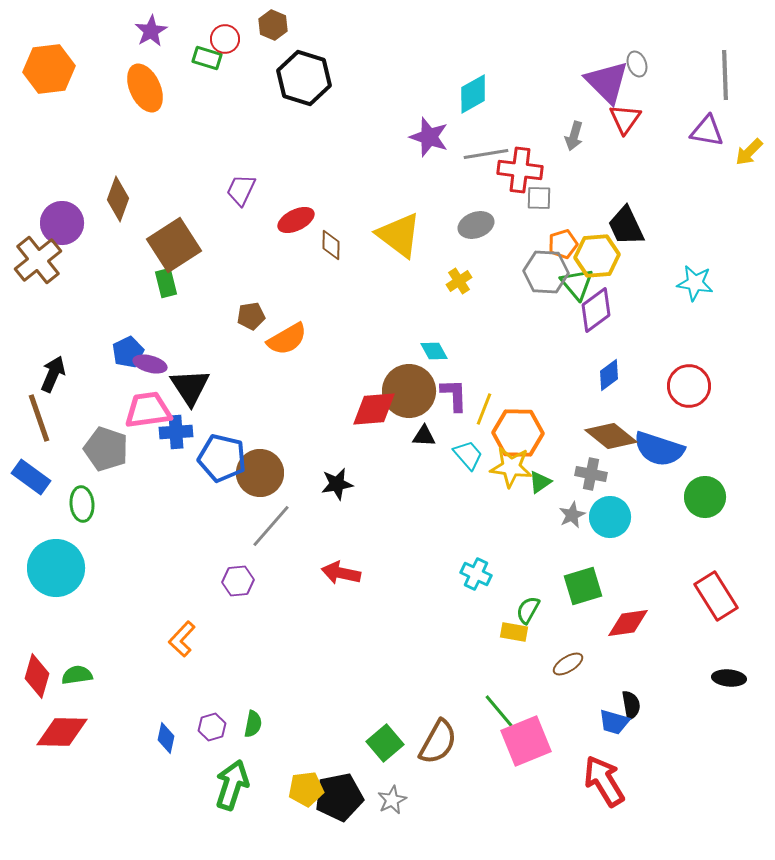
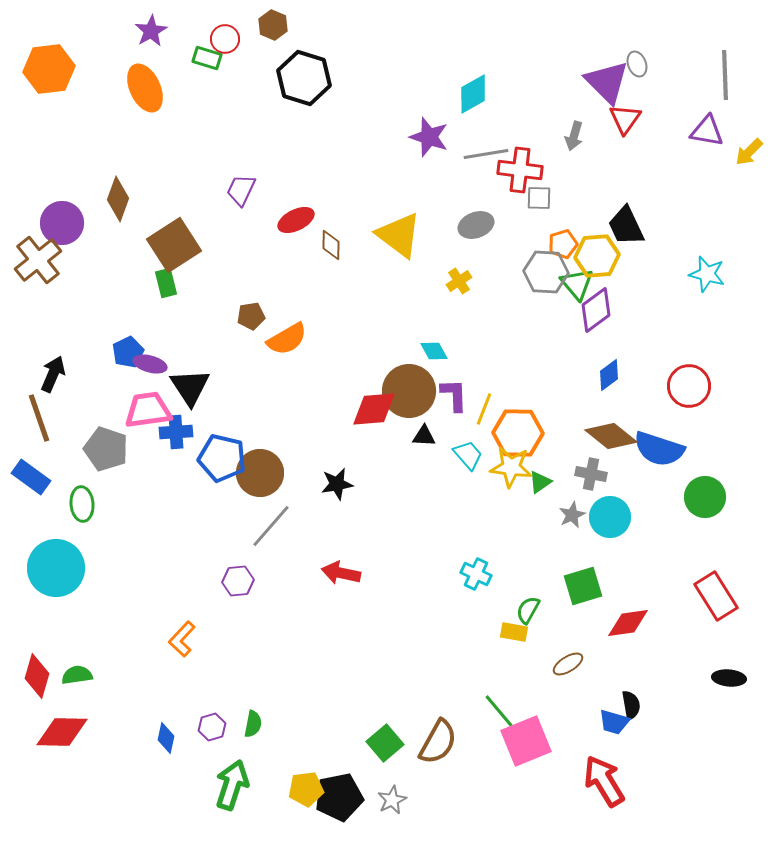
cyan star at (695, 283): moved 12 px right, 9 px up; rotated 6 degrees clockwise
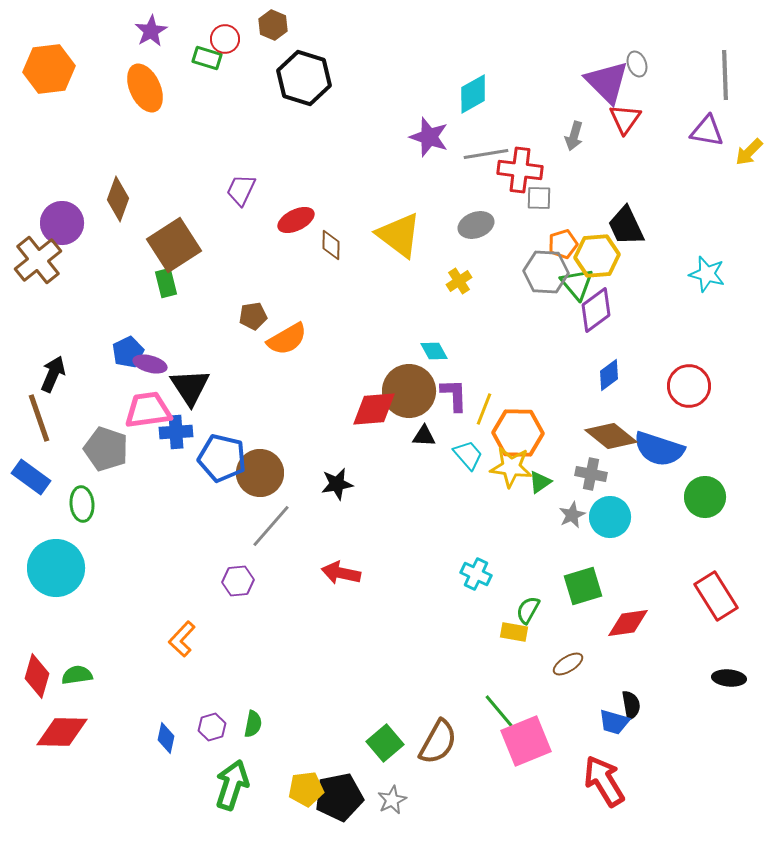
brown pentagon at (251, 316): moved 2 px right
